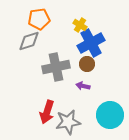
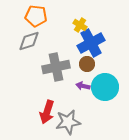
orange pentagon: moved 3 px left, 3 px up; rotated 15 degrees clockwise
cyan circle: moved 5 px left, 28 px up
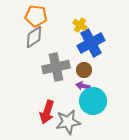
gray diamond: moved 5 px right, 4 px up; rotated 15 degrees counterclockwise
brown circle: moved 3 px left, 6 px down
cyan circle: moved 12 px left, 14 px down
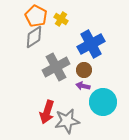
orange pentagon: rotated 20 degrees clockwise
yellow cross: moved 19 px left, 6 px up
blue cross: moved 1 px down
gray cross: rotated 16 degrees counterclockwise
cyan circle: moved 10 px right, 1 px down
gray star: moved 1 px left, 1 px up
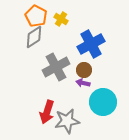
purple arrow: moved 3 px up
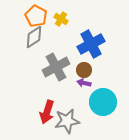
purple arrow: moved 1 px right
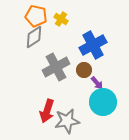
orange pentagon: rotated 15 degrees counterclockwise
blue cross: moved 2 px right, 1 px down
purple arrow: moved 13 px right; rotated 144 degrees counterclockwise
red arrow: moved 1 px up
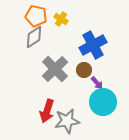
gray cross: moved 1 px left, 2 px down; rotated 16 degrees counterclockwise
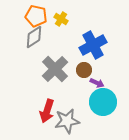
purple arrow: rotated 24 degrees counterclockwise
